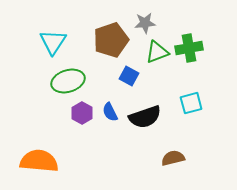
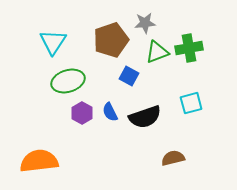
orange semicircle: rotated 12 degrees counterclockwise
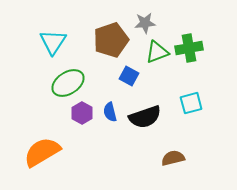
green ellipse: moved 2 px down; rotated 16 degrees counterclockwise
blue semicircle: rotated 12 degrees clockwise
orange semicircle: moved 3 px right, 9 px up; rotated 24 degrees counterclockwise
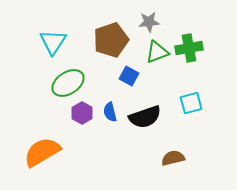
gray star: moved 4 px right, 1 px up
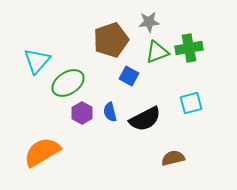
cyan triangle: moved 16 px left, 19 px down; rotated 8 degrees clockwise
black semicircle: moved 2 px down; rotated 8 degrees counterclockwise
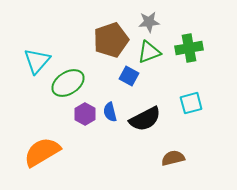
green triangle: moved 8 px left
purple hexagon: moved 3 px right, 1 px down
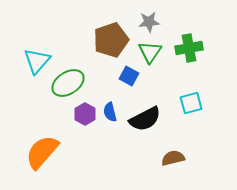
green triangle: moved 1 px right; rotated 35 degrees counterclockwise
orange semicircle: rotated 18 degrees counterclockwise
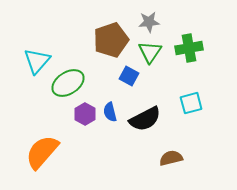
brown semicircle: moved 2 px left
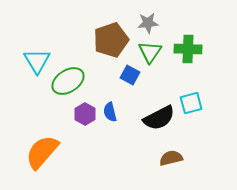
gray star: moved 1 px left, 1 px down
green cross: moved 1 px left, 1 px down; rotated 12 degrees clockwise
cyan triangle: rotated 12 degrees counterclockwise
blue square: moved 1 px right, 1 px up
green ellipse: moved 2 px up
black semicircle: moved 14 px right, 1 px up
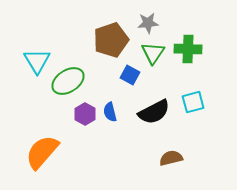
green triangle: moved 3 px right, 1 px down
cyan square: moved 2 px right, 1 px up
black semicircle: moved 5 px left, 6 px up
